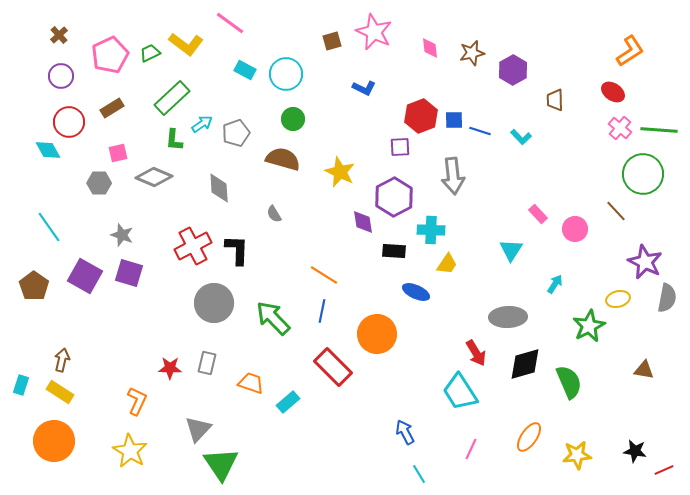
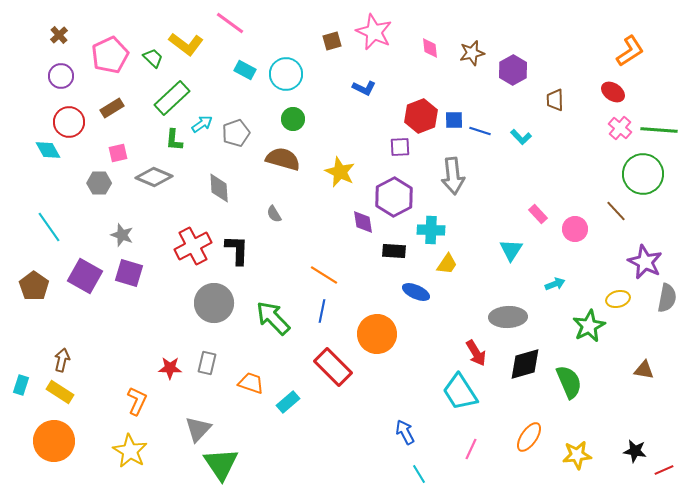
green trapezoid at (150, 53): moved 3 px right, 5 px down; rotated 70 degrees clockwise
cyan arrow at (555, 284): rotated 36 degrees clockwise
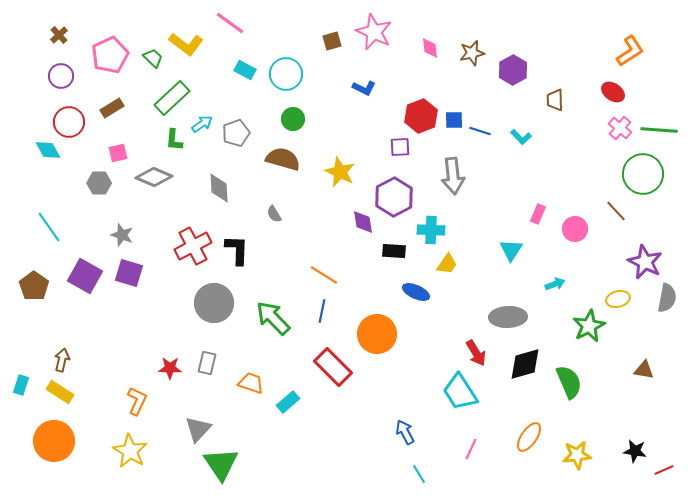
pink rectangle at (538, 214): rotated 66 degrees clockwise
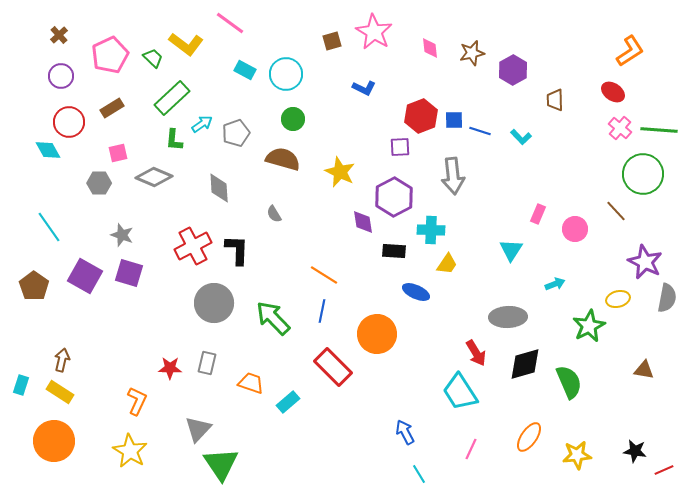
pink star at (374, 32): rotated 6 degrees clockwise
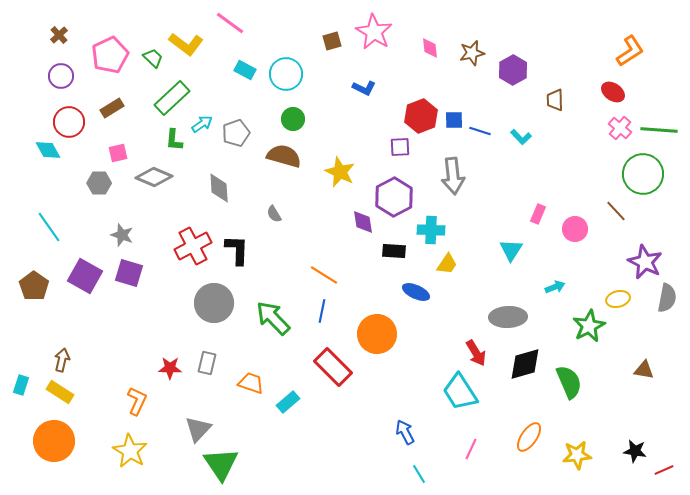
brown semicircle at (283, 159): moved 1 px right, 3 px up
cyan arrow at (555, 284): moved 3 px down
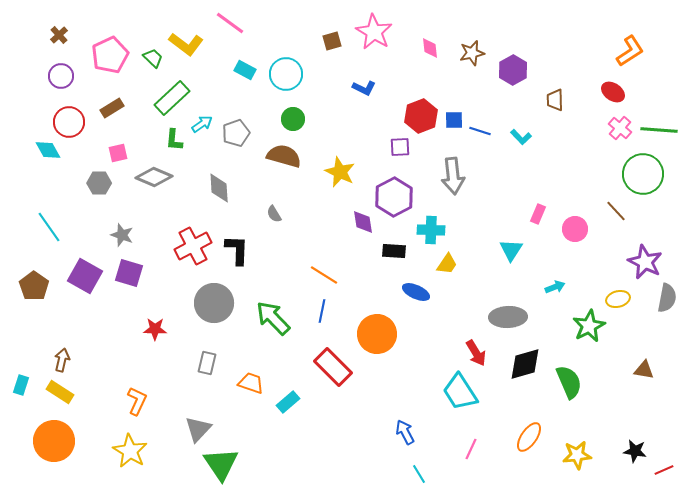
red star at (170, 368): moved 15 px left, 39 px up
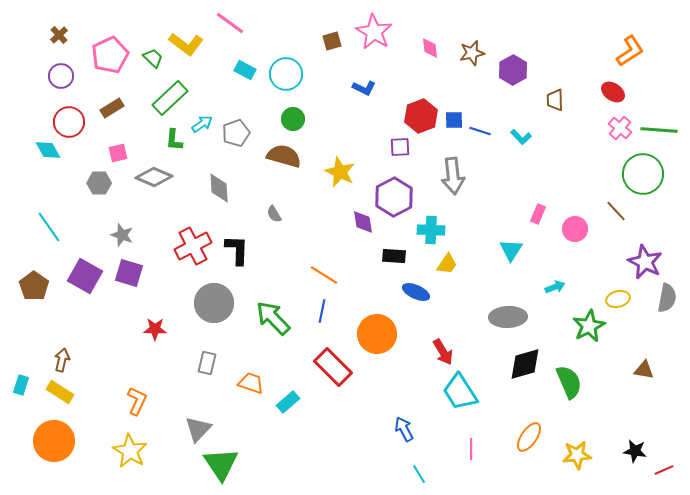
green rectangle at (172, 98): moved 2 px left
black rectangle at (394, 251): moved 5 px down
red arrow at (476, 353): moved 33 px left, 1 px up
blue arrow at (405, 432): moved 1 px left, 3 px up
pink line at (471, 449): rotated 25 degrees counterclockwise
